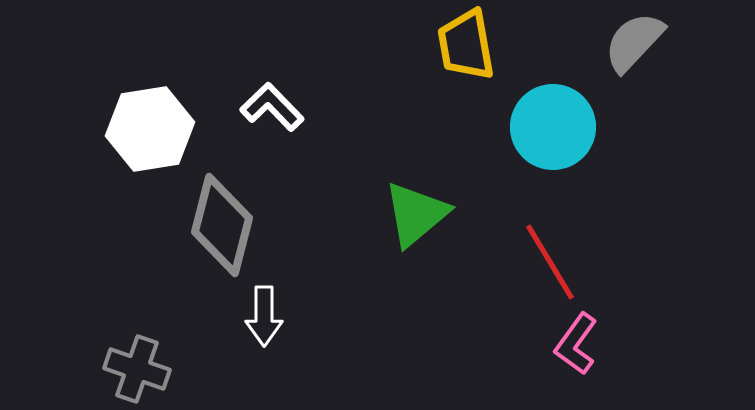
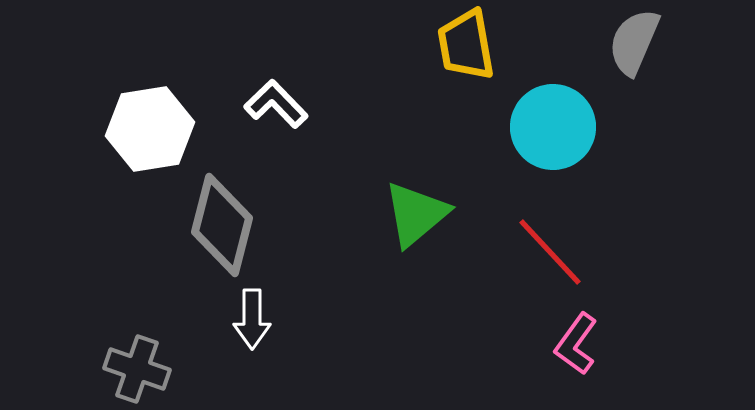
gray semicircle: rotated 20 degrees counterclockwise
white L-shape: moved 4 px right, 3 px up
red line: moved 10 px up; rotated 12 degrees counterclockwise
white arrow: moved 12 px left, 3 px down
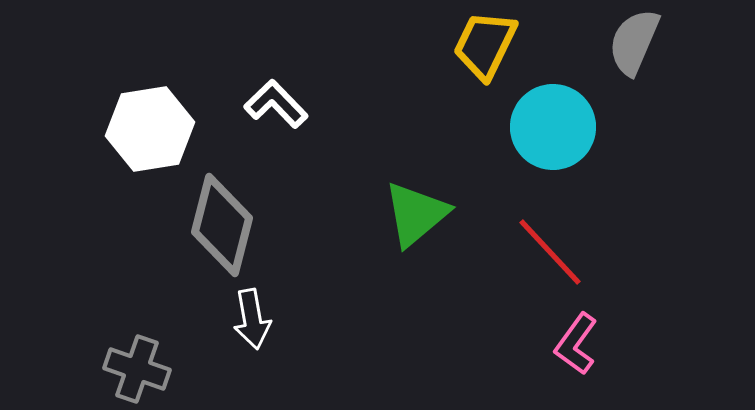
yellow trapezoid: moved 19 px right; rotated 36 degrees clockwise
white arrow: rotated 10 degrees counterclockwise
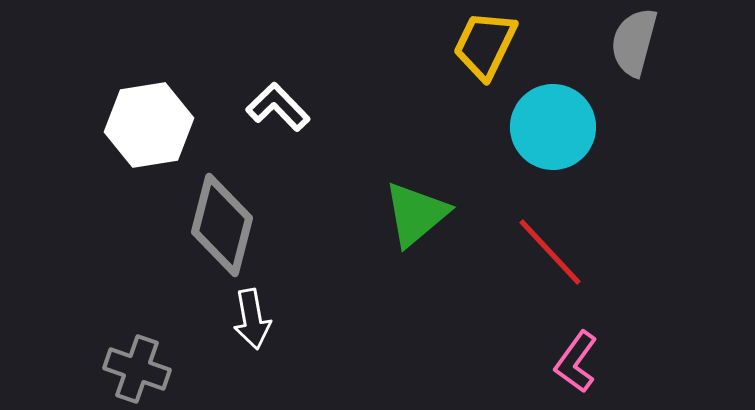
gray semicircle: rotated 8 degrees counterclockwise
white L-shape: moved 2 px right, 3 px down
white hexagon: moved 1 px left, 4 px up
pink L-shape: moved 18 px down
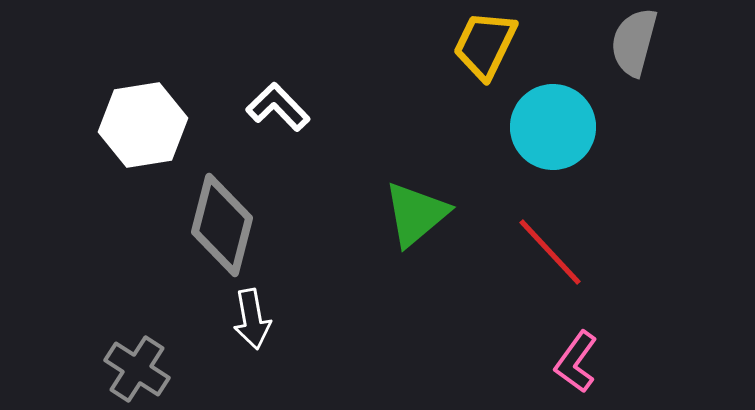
white hexagon: moved 6 px left
gray cross: rotated 14 degrees clockwise
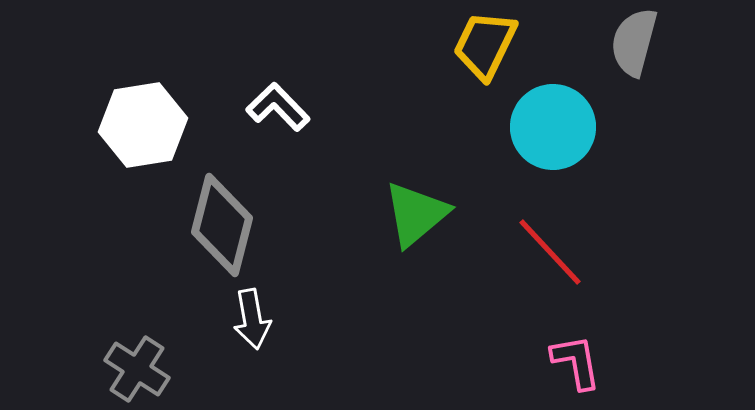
pink L-shape: rotated 134 degrees clockwise
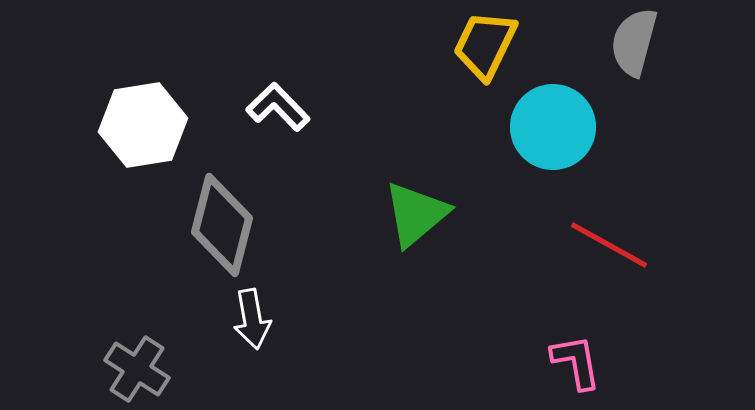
red line: moved 59 px right, 7 px up; rotated 18 degrees counterclockwise
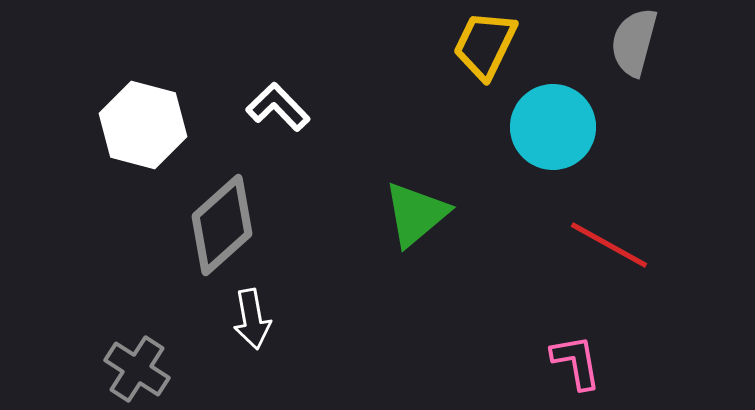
white hexagon: rotated 24 degrees clockwise
gray diamond: rotated 34 degrees clockwise
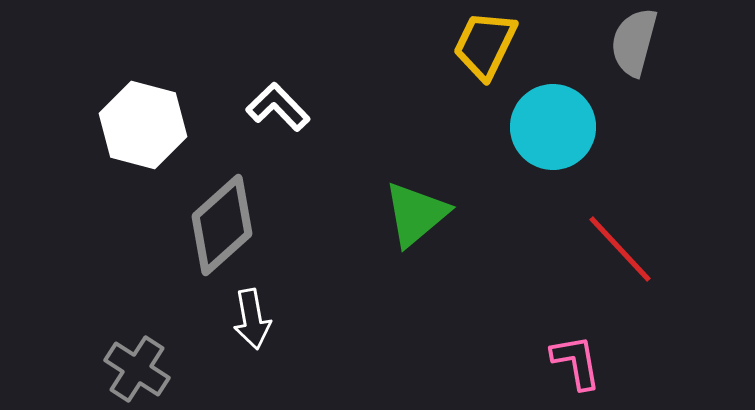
red line: moved 11 px right, 4 px down; rotated 18 degrees clockwise
